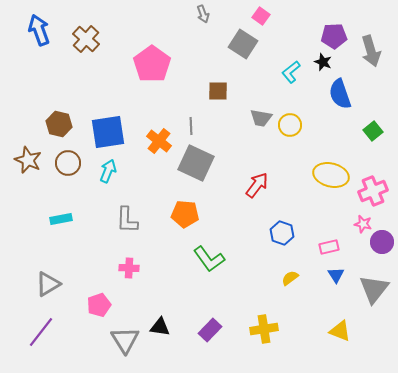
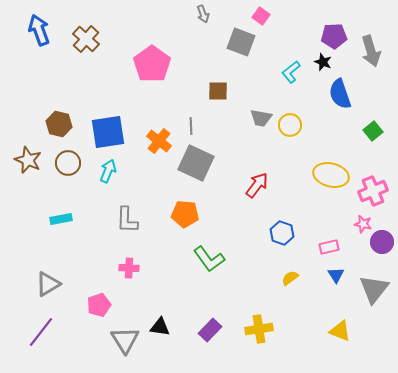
gray square at (243, 44): moved 2 px left, 2 px up; rotated 12 degrees counterclockwise
yellow cross at (264, 329): moved 5 px left
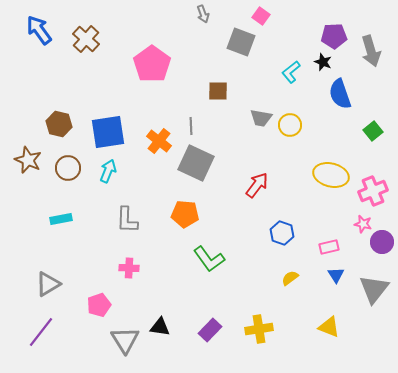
blue arrow at (39, 30): rotated 16 degrees counterclockwise
brown circle at (68, 163): moved 5 px down
yellow triangle at (340, 331): moved 11 px left, 4 px up
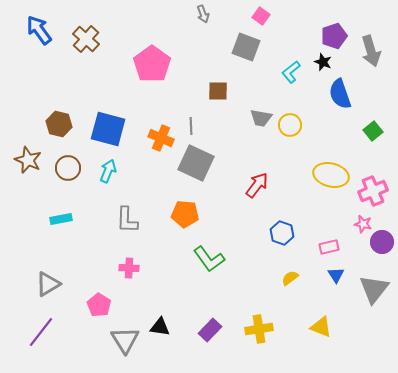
purple pentagon at (334, 36): rotated 15 degrees counterclockwise
gray square at (241, 42): moved 5 px right, 5 px down
blue square at (108, 132): moved 3 px up; rotated 24 degrees clockwise
orange cross at (159, 141): moved 2 px right, 3 px up; rotated 15 degrees counterclockwise
pink pentagon at (99, 305): rotated 20 degrees counterclockwise
yellow triangle at (329, 327): moved 8 px left
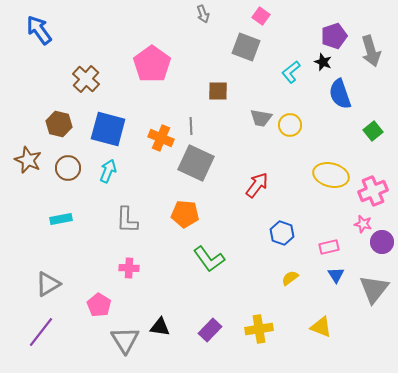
brown cross at (86, 39): moved 40 px down
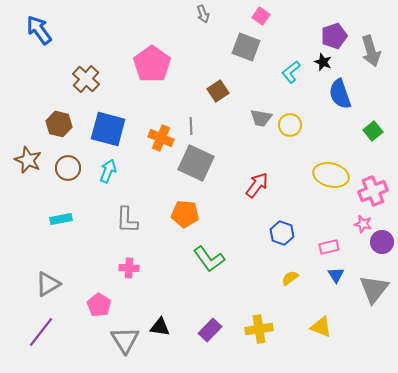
brown square at (218, 91): rotated 35 degrees counterclockwise
